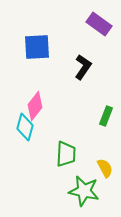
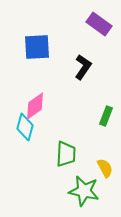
pink diamond: rotated 16 degrees clockwise
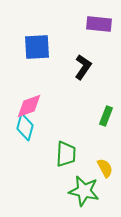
purple rectangle: rotated 30 degrees counterclockwise
pink diamond: moved 6 px left; rotated 16 degrees clockwise
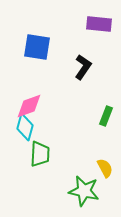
blue square: rotated 12 degrees clockwise
green trapezoid: moved 26 px left
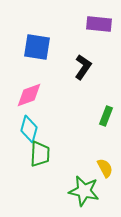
pink diamond: moved 11 px up
cyan diamond: moved 4 px right, 2 px down
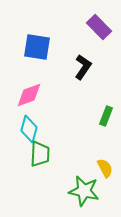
purple rectangle: moved 3 px down; rotated 40 degrees clockwise
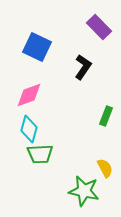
blue square: rotated 16 degrees clockwise
green trapezoid: rotated 84 degrees clockwise
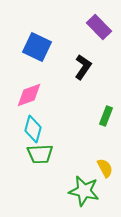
cyan diamond: moved 4 px right
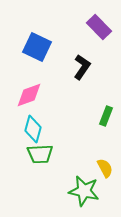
black L-shape: moved 1 px left
